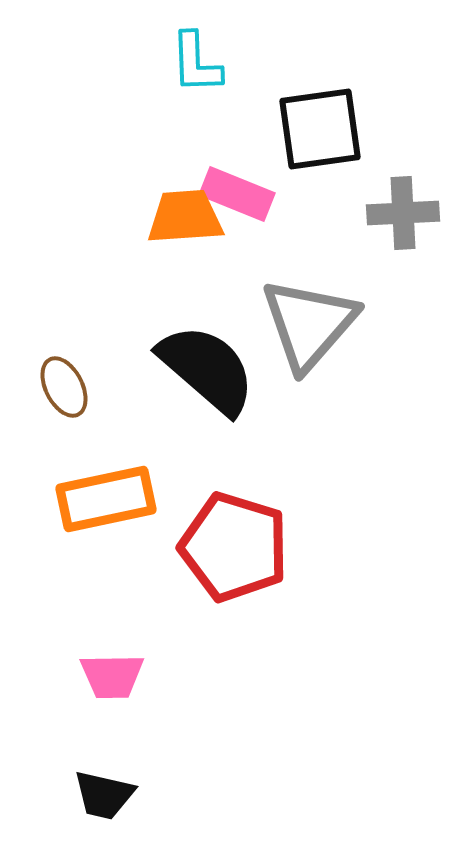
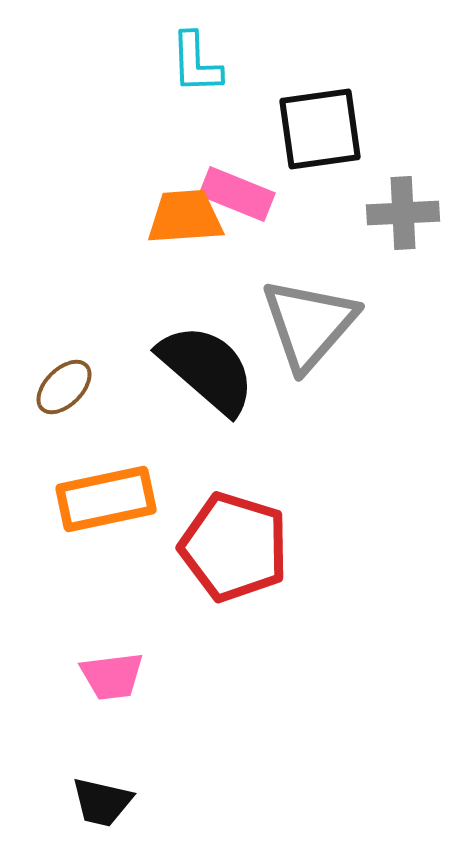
brown ellipse: rotated 72 degrees clockwise
pink trapezoid: rotated 6 degrees counterclockwise
black trapezoid: moved 2 px left, 7 px down
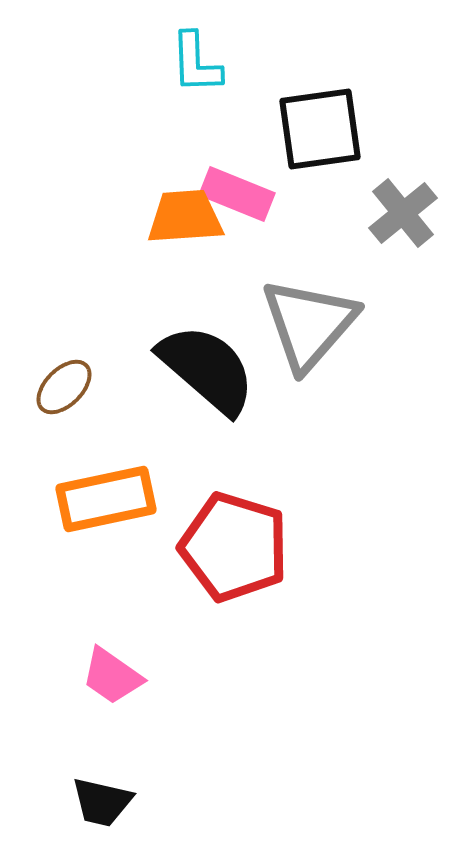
gray cross: rotated 36 degrees counterclockwise
pink trapezoid: rotated 42 degrees clockwise
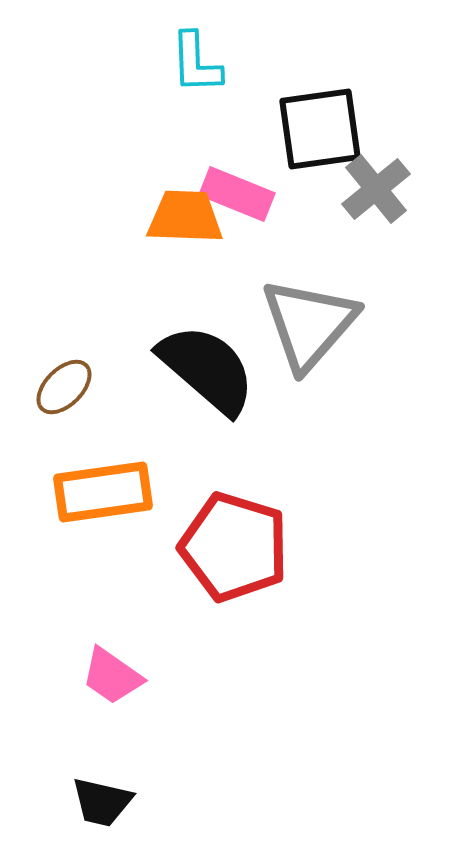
gray cross: moved 27 px left, 24 px up
orange trapezoid: rotated 6 degrees clockwise
orange rectangle: moved 3 px left, 7 px up; rotated 4 degrees clockwise
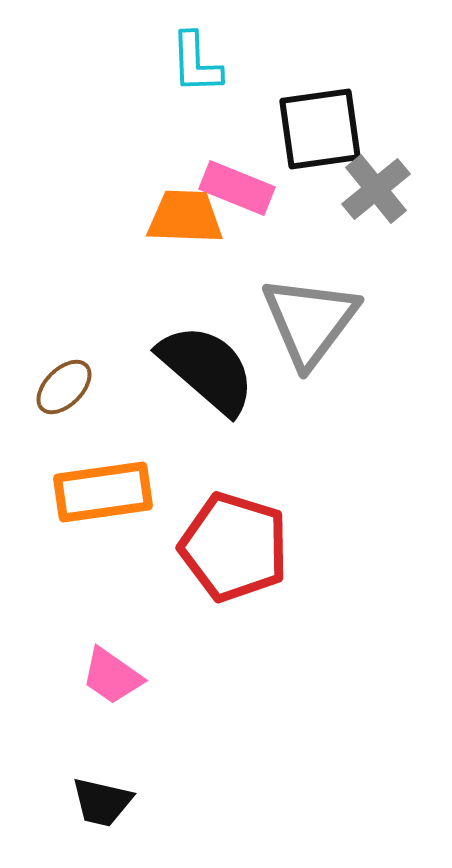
pink rectangle: moved 6 px up
gray triangle: moved 1 px right, 3 px up; rotated 4 degrees counterclockwise
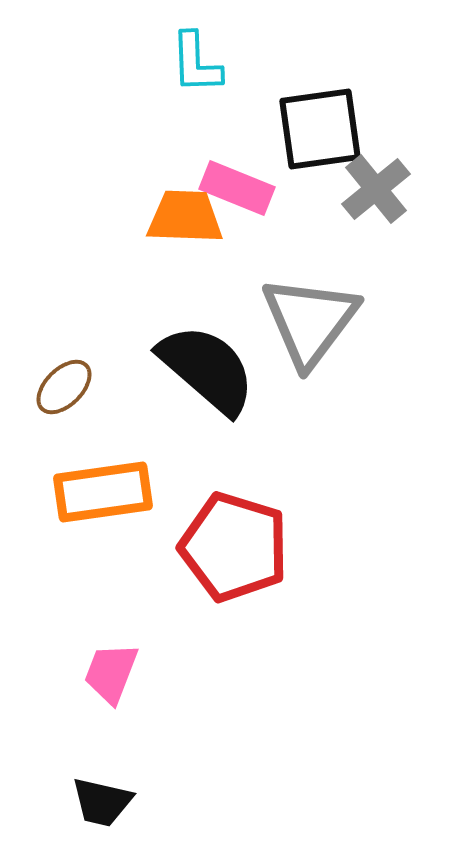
pink trapezoid: moved 1 px left, 3 px up; rotated 76 degrees clockwise
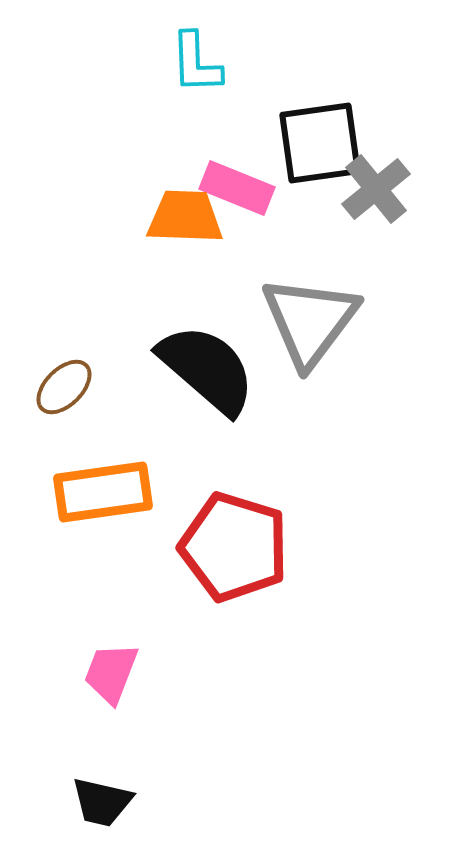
black square: moved 14 px down
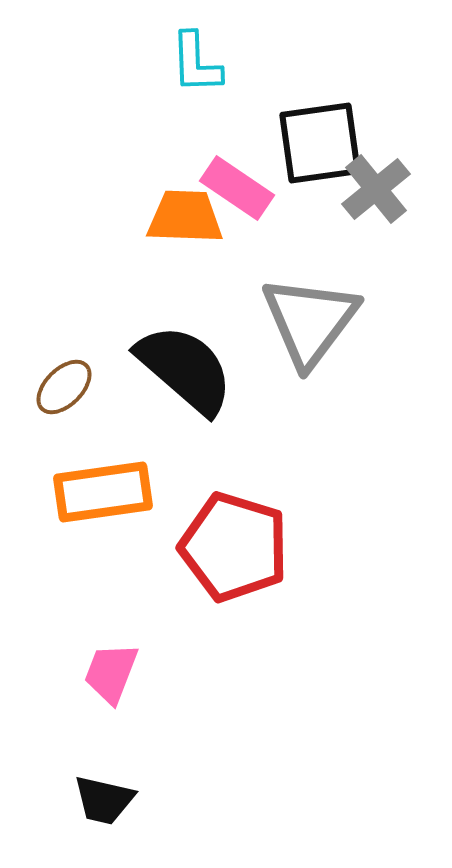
pink rectangle: rotated 12 degrees clockwise
black semicircle: moved 22 px left
black trapezoid: moved 2 px right, 2 px up
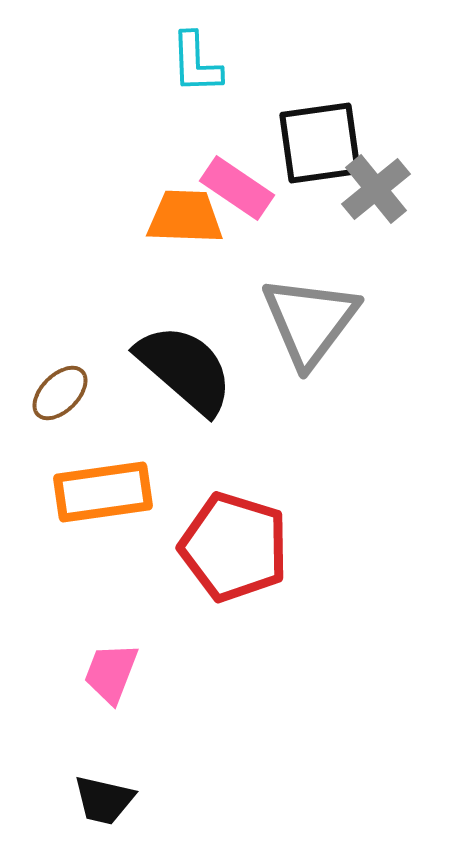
brown ellipse: moved 4 px left, 6 px down
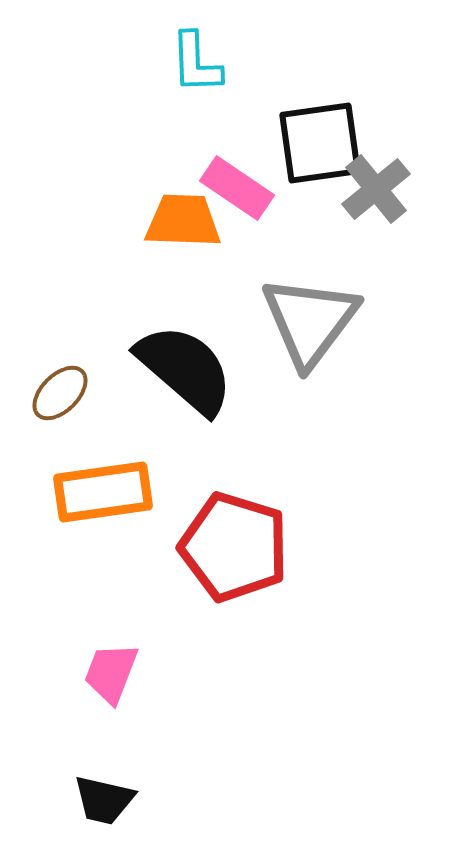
orange trapezoid: moved 2 px left, 4 px down
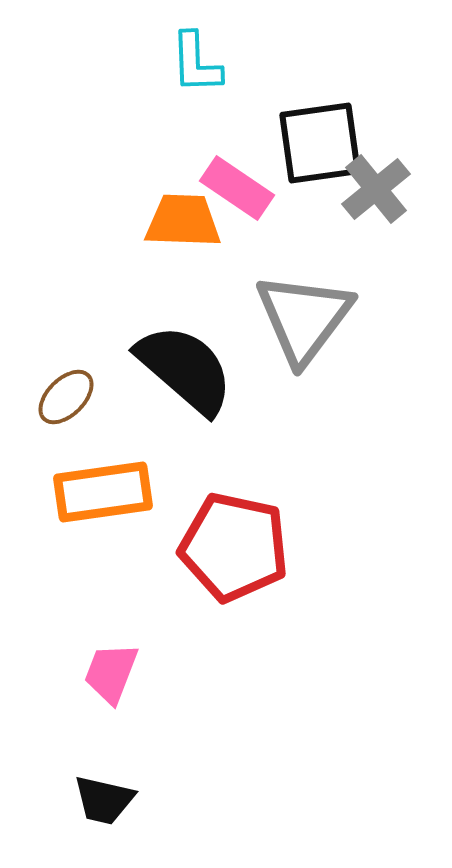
gray triangle: moved 6 px left, 3 px up
brown ellipse: moved 6 px right, 4 px down
red pentagon: rotated 5 degrees counterclockwise
